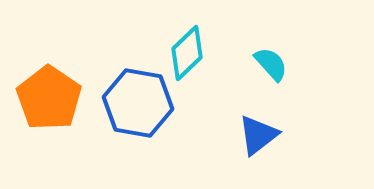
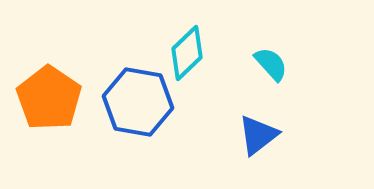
blue hexagon: moved 1 px up
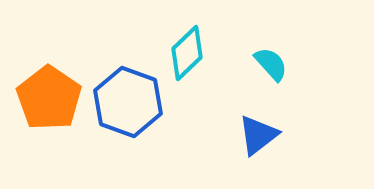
blue hexagon: moved 10 px left; rotated 10 degrees clockwise
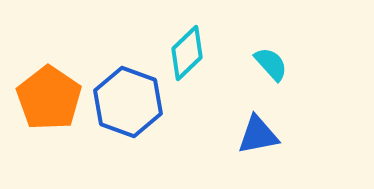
blue triangle: rotated 27 degrees clockwise
